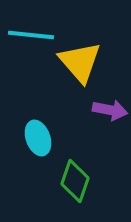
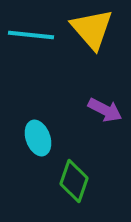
yellow triangle: moved 12 px right, 33 px up
purple arrow: moved 5 px left; rotated 16 degrees clockwise
green diamond: moved 1 px left
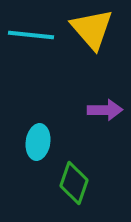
purple arrow: rotated 28 degrees counterclockwise
cyan ellipse: moved 4 px down; rotated 28 degrees clockwise
green diamond: moved 2 px down
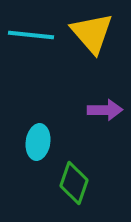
yellow triangle: moved 4 px down
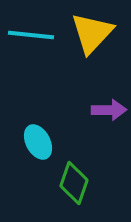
yellow triangle: rotated 24 degrees clockwise
purple arrow: moved 4 px right
cyan ellipse: rotated 36 degrees counterclockwise
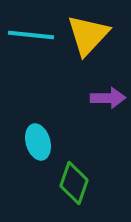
yellow triangle: moved 4 px left, 2 px down
purple arrow: moved 1 px left, 12 px up
cyan ellipse: rotated 12 degrees clockwise
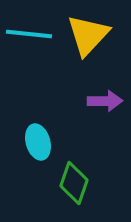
cyan line: moved 2 px left, 1 px up
purple arrow: moved 3 px left, 3 px down
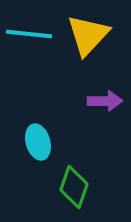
green diamond: moved 4 px down
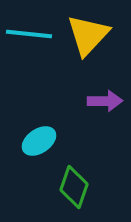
cyan ellipse: moved 1 px right, 1 px up; rotated 72 degrees clockwise
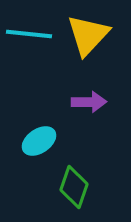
purple arrow: moved 16 px left, 1 px down
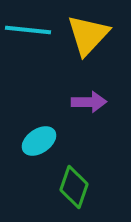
cyan line: moved 1 px left, 4 px up
